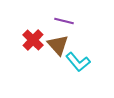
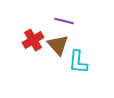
red cross: rotated 15 degrees clockwise
cyan L-shape: rotated 45 degrees clockwise
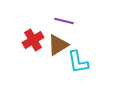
brown triangle: rotated 40 degrees clockwise
cyan L-shape: rotated 15 degrees counterclockwise
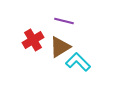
brown triangle: moved 2 px right, 2 px down
cyan L-shape: rotated 145 degrees clockwise
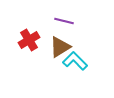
red cross: moved 4 px left
cyan L-shape: moved 3 px left, 1 px up
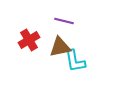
brown triangle: rotated 20 degrees clockwise
cyan L-shape: rotated 145 degrees counterclockwise
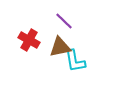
purple line: rotated 30 degrees clockwise
red cross: rotated 30 degrees counterclockwise
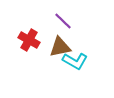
purple line: moved 1 px left
cyan L-shape: rotated 50 degrees counterclockwise
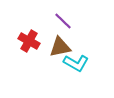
red cross: moved 1 px down
cyan L-shape: moved 1 px right, 2 px down
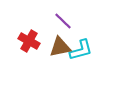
cyan L-shape: moved 5 px right, 13 px up; rotated 45 degrees counterclockwise
